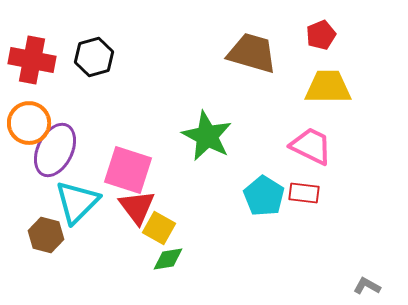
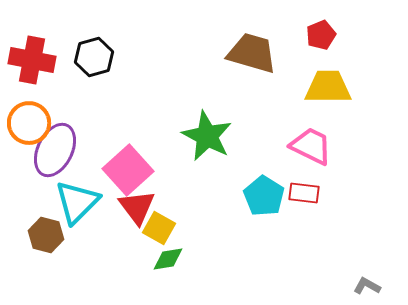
pink square: rotated 30 degrees clockwise
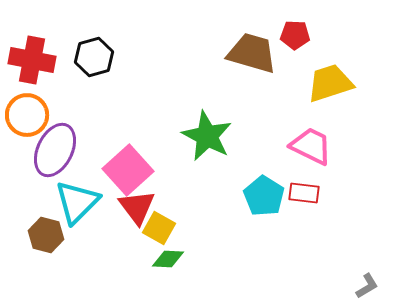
red pentagon: moved 26 px left; rotated 24 degrees clockwise
yellow trapezoid: moved 2 px right, 4 px up; rotated 18 degrees counterclockwise
orange circle: moved 2 px left, 8 px up
green diamond: rotated 12 degrees clockwise
gray L-shape: rotated 120 degrees clockwise
